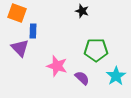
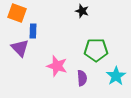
purple semicircle: rotated 42 degrees clockwise
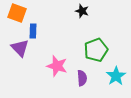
green pentagon: rotated 20 degrees counterclockwise
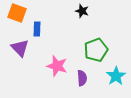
blue rectangle: moved 4 px right, 2 px up
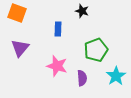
blue rectangle: moved 21 px right
purple triangle: rotated 24 degrees clockwise
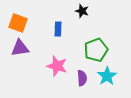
orange square: moved 1 px right, 10 px down
purple triangle: rotated 42 degrees clockwise
cyan star: moved 9 px left
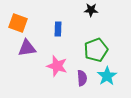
black star: moved 9 px right, 1 px up; rotated 16 degrees counterclockwise
purple triangle: moved 7 px right
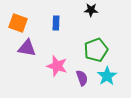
blue rectangle: moved 2 px left, 6 px up
purple triangle: rotated 18 degrees clockwise
purple semicircle: rotated 14 degrees counterclockwise
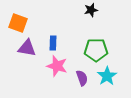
black star: rotated 16 degrees counterclockwise
blue rectangle: moved 3 px left, 20 px down
green pentagon: rotated 20 degrees clockwise
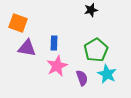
blue rectangle: moved 1 px right
green pentagon: rotated 30 degrees counterclockwise
pink star: rotated 30 degrees clockwise
cyan star: moved 2 px up; rotated 12 degrees counterclockwise
